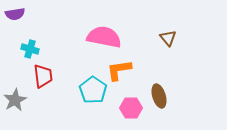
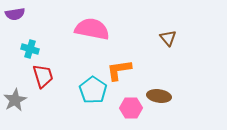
pink semicircle: moved 12 px left, 8 px up
red trapezoid: rotated 10 degrees counterclockwise
brown ellipse: rotated 65 degrees counterclockwise
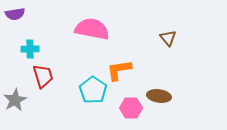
cyan cross: rotated 18 degrees counterclockwise
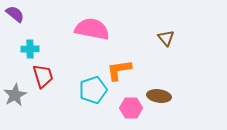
purple semicircle: rotated 132 degrees counterclockwise
brown triangle: moved 2 px left
cyan pentagon: rotated 20 degrees clockwise
gray star: moved 5 px up
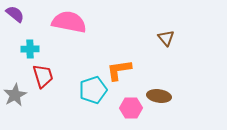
pink semicircle: moved 23 px left, 7 px up
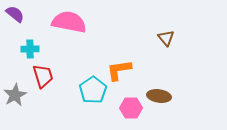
cyan pentagon: rotated 16 degrees counterclockwise
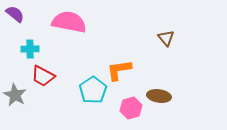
red trapezoid: rotated 135 degrees clockwise
gray star: rotated 15 degrees counterclockwise
pink hexagon: rotated 15 degrees counterclockwise
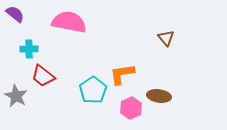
cyan cross: moved 1 px left
orange L-shape: moved 3 px right, 4 px down
red trapezoid: rotated 10 degrees clockwise
gray star: moved 1 px right, 1 px down
pink hexagon: rotated 10 degrees counterclockwise
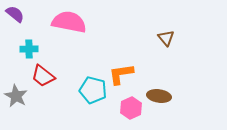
orange L-shape: moved 1 px left
cyan pentagon: rotated 24 degrees counterclockwise
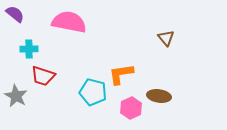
red trapezoid: rotated 20 degrees counterclockwise
cyan pentagon: moved 2 px down
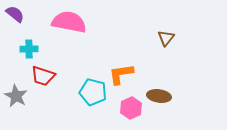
brown triangle: rotated 18 degrees clockwise
